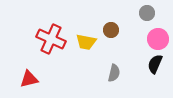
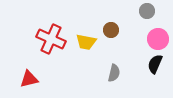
gray circle: moved 2 px up
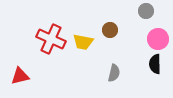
gray circle: moved 1 px left
brown circle: moved 1 px left
yellow trapezoid: moved 3 px left
black semicircle: rotated 24 degrees counterclockwise
red triangle: moved 9 px left, 3 px up
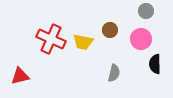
pink circle: moved 17 px left
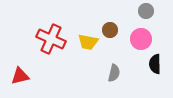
yellow trapezoid: moved 5 px right
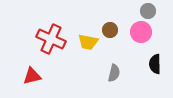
gray circle: moved 2 px right
pink circle: moved 7 px up
red triangle: moved 12 px right
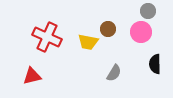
brown circle: moved 2 px left, 1 px up
red cross: moved 4 px left, 2 px up
gray semicircle: rotated 18 degrees clockwise
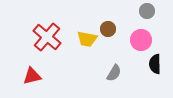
gray circle: moved 1 px left
pink circle: moved 8 px down
red cross: rotated 16 degrees clockwise
yellow trapezoid: moved 1 px left, 3 px up
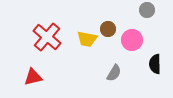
gray circle: moved 1 px up
pink circle: moved 9 px left
red triangle: moved 1 px right, 1 px down
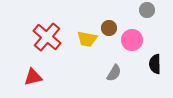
brown circle: moved 1 px right, 1 px up
